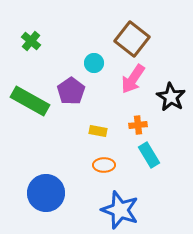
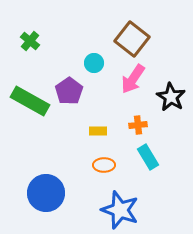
green cross: moved 1 px left
purple pentagon: moved 2 px left
yellow rectangle: rotated 12 degrees counterclockwise
cyan rectangle: moved 1 px left, 2 px down
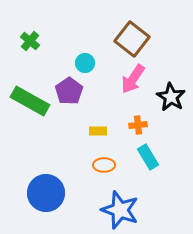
cyan circle: moved 9 px left
